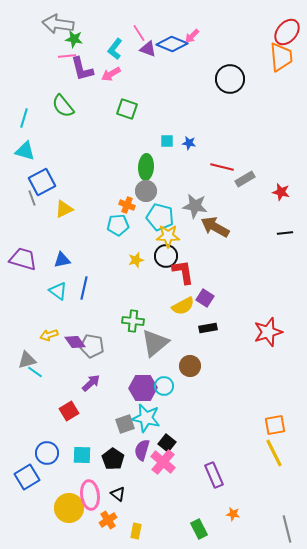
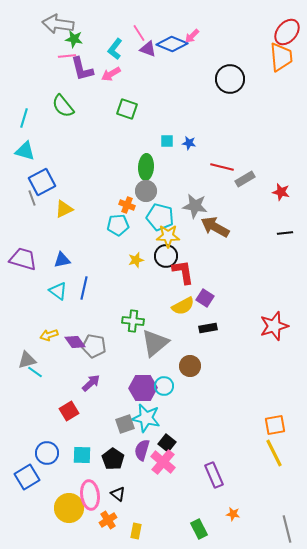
red star at (268, 332): moved 6 px right, 6 px up
gray pentagon at (92, 346): moved 2 px right
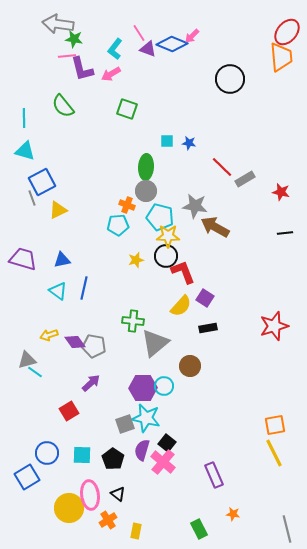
cyan line at (24, 118): rotated 18 degrees counterclockwise
red line at (222, 167): rotated 30 degrees clockwise
yellow triangle at (64, 209): moved 6 px left, 1 px down
red L-shape at (183, 272): rotated 12 degrees counterclockwise
yellow semicircle at (183, 306): moved 2 px left; rotated 20 degrees counterclockwise
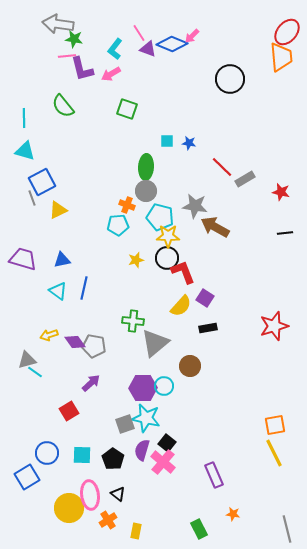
black circle at (166, 256): moved 1 px right, 2 px down
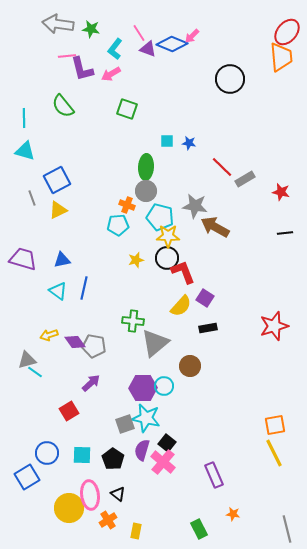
green star at (74, 39): moved 17 px right, 10 px up
blue square at (42, 182): moved 15 px right, 2 px up
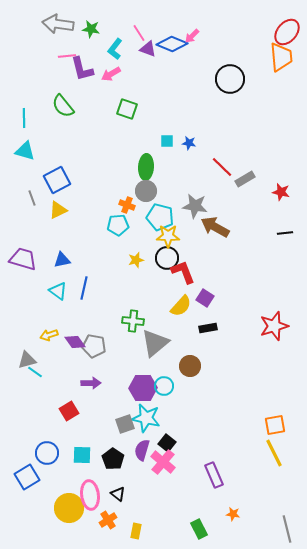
purple arrow at (91, 383): rotated 42 degrees clockwise
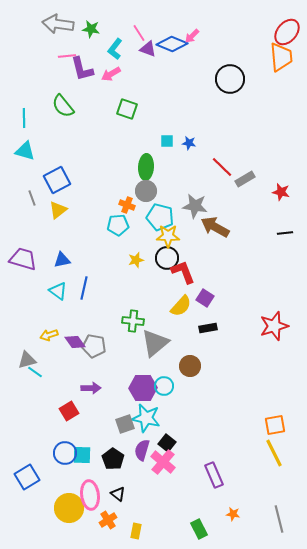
yellow triangle at (58, 210): rotated 12 degrees counterclockwise
purple arrow at (91, 383): moved 5 px down
blue circle at (47, 453): moved 18 px right
gray line at (287, 529): moved 8 px left, 10 px up
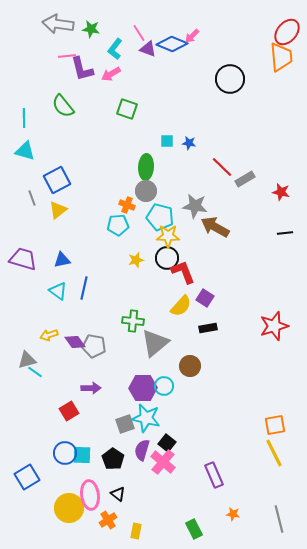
green rectangle at (199, 529): moved 5 px left
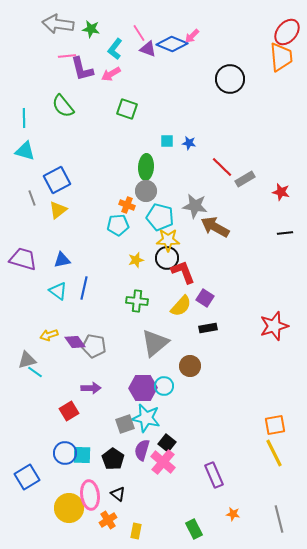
yellow star at (168, 236): moved 4 px down
green cross at (133, 321): moved 4 px right, 20 px up
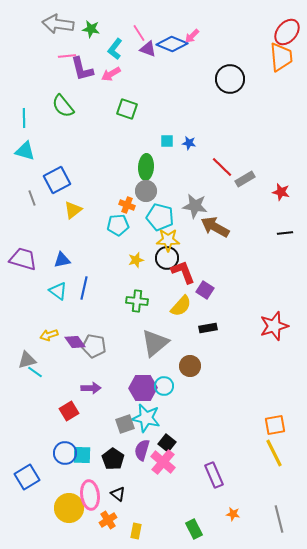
yellow triangle at (58, 210): moved 15 px right
purple square at (205, 298): moved 8 px up
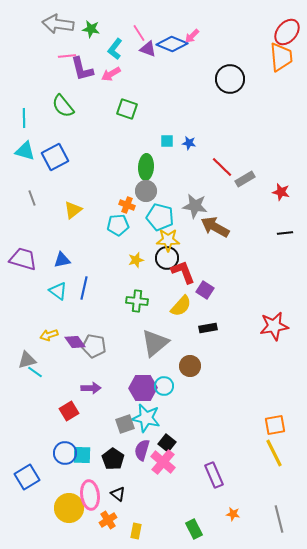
blue square at (57, 180): moved 2 px left, 23 px up
red star at (274, 326): rotated 8 degrees clockwise
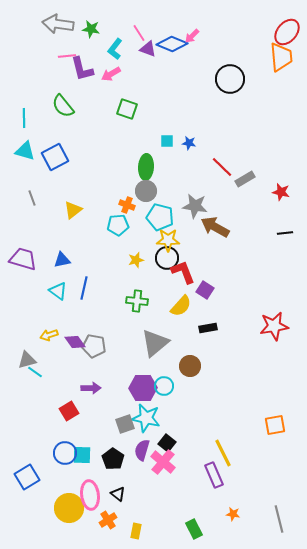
yellow line at (274, 453): moved 51 px left
